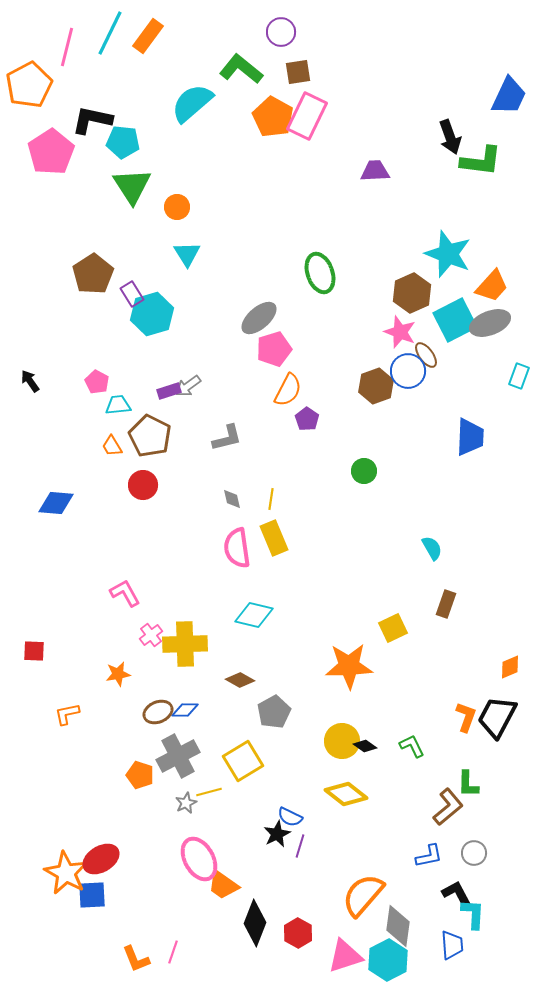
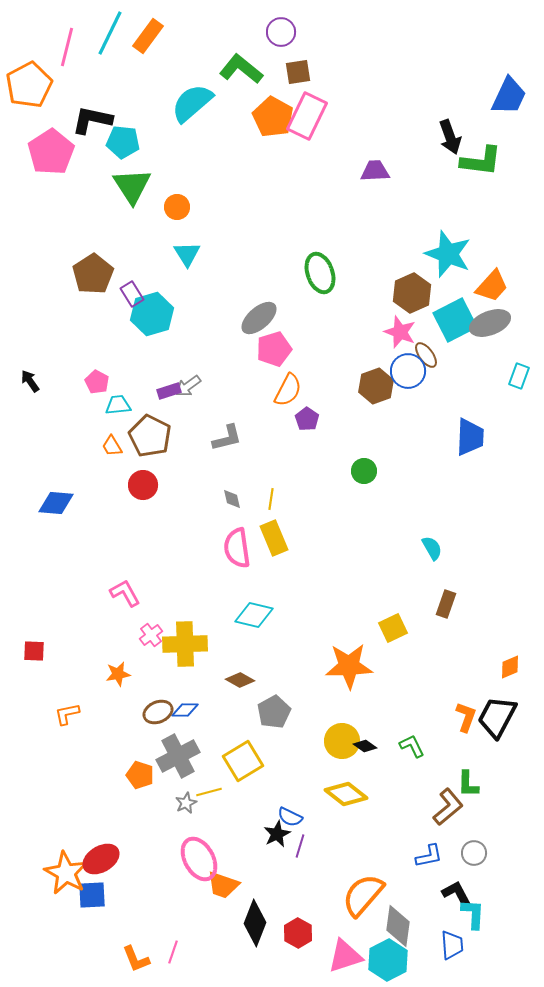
orange trapezoid at (223, 885): rotated 16 degrees counterclockwise
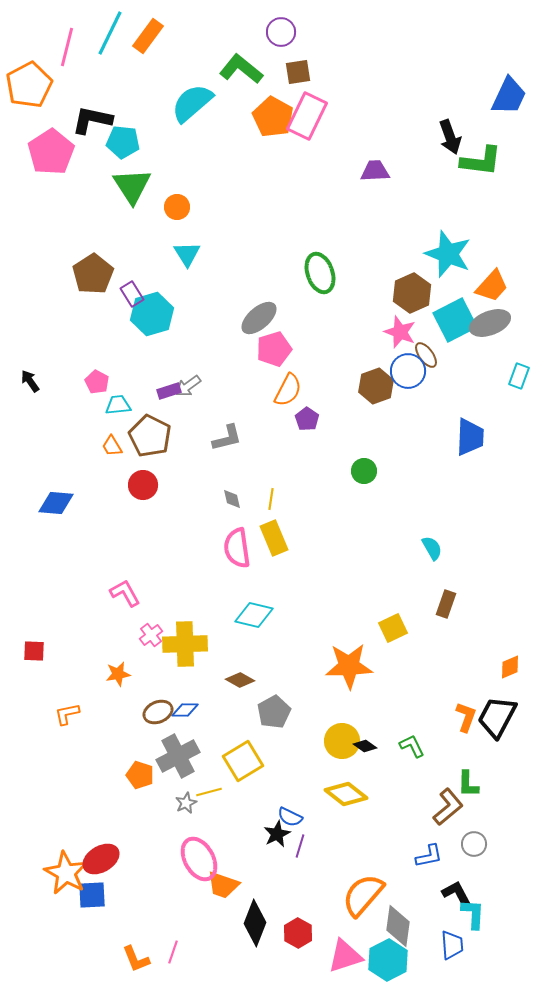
gray circle at (474, 853): moved 9 px up
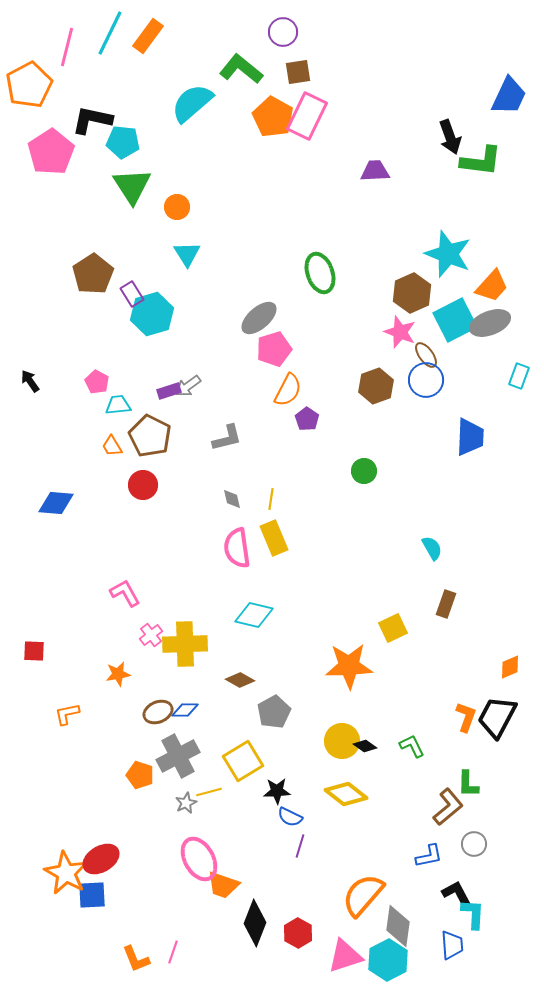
purple circle at (281, 32): moved 2 px right
blue circle at (408, 371): moved 18 px right, 9 px down
black star at (277, 834): moved 43 px up; rotated 24 degrees clockwise
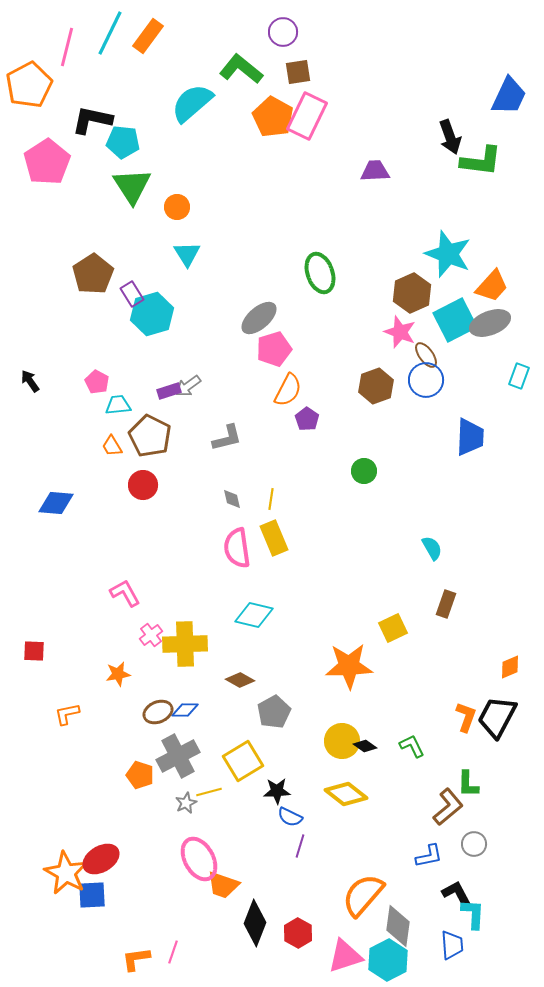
pink pentagon at (51, 152): moved 4 px left, 10 px down
orange L-shape at (136, 959): rotated 104 degrees clockwise
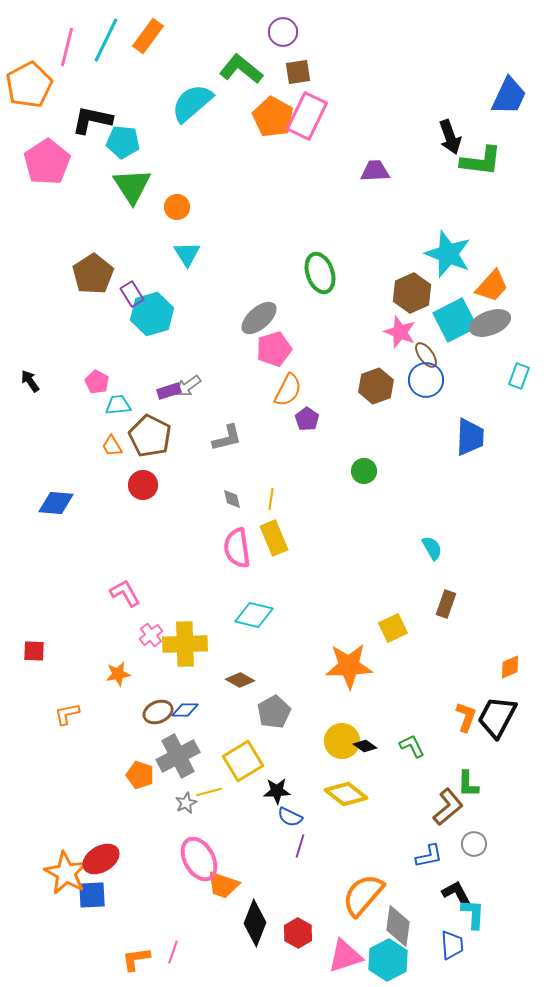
cyan line at (110, 33): moved 4 px left, 7 px down
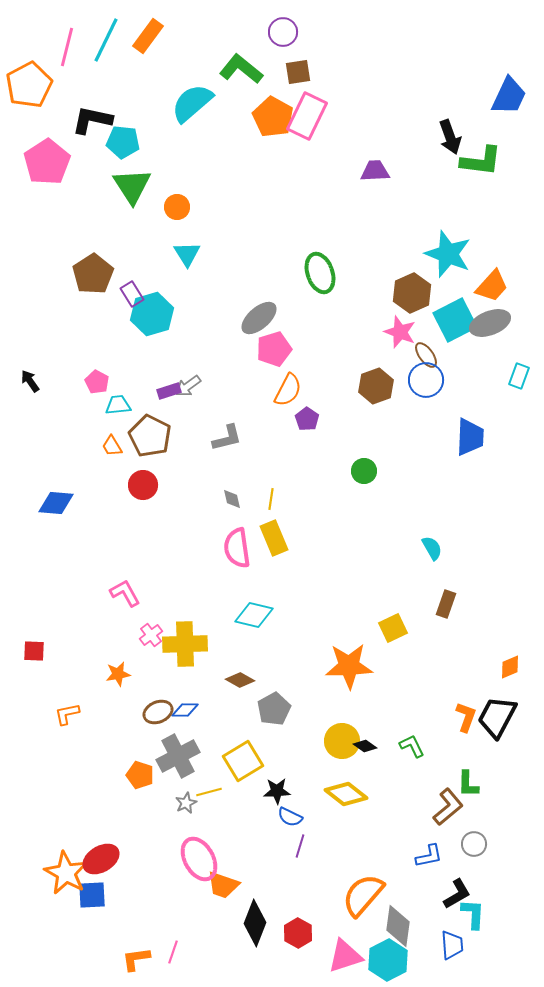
gray pentagon at (274, 712): moved 3 px up
black L-shape at (457, 894): rotated 88 degrees clockwise
